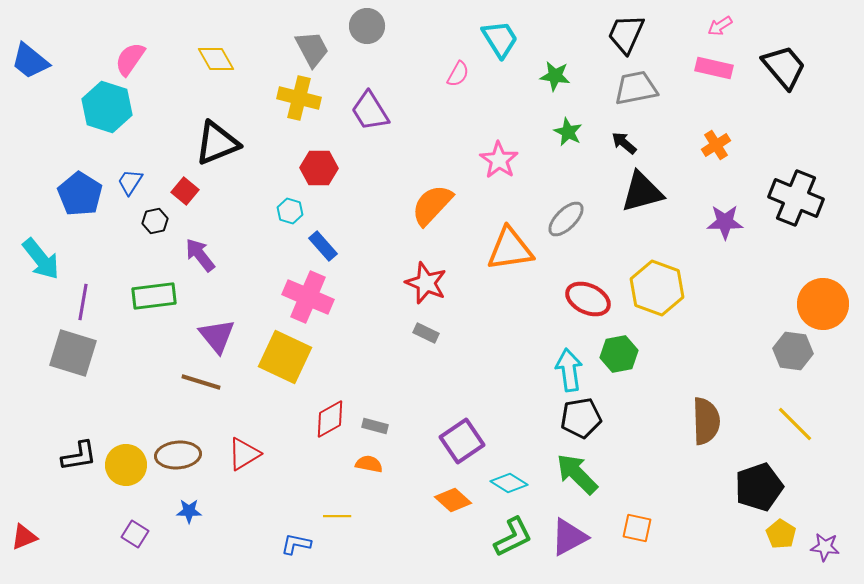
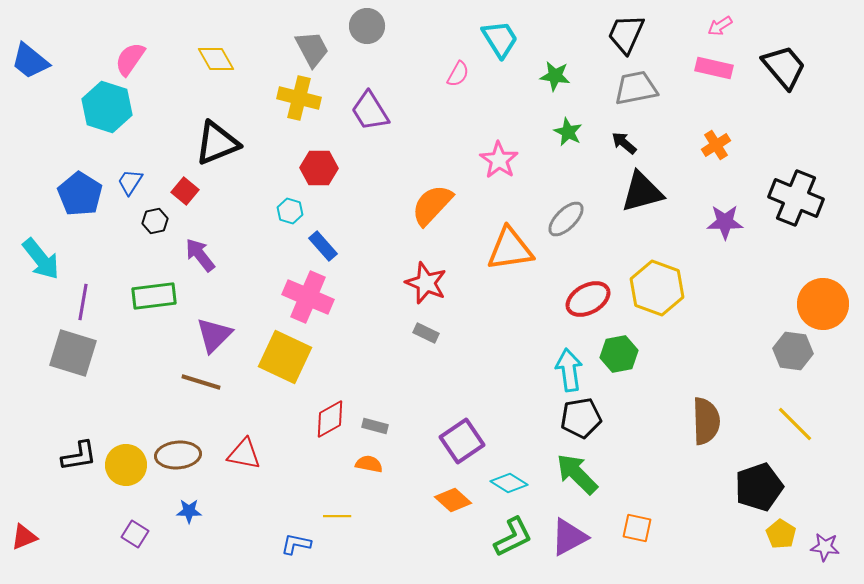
red ellipse at (588, 299): rotated 54 degrees counterclockwise
purple triangle at (217, 336): moved 3 px left, 1 px up; rotated 24 degrees clockwise
red triangle at (244, 454): rotated 42 degrees clockwise
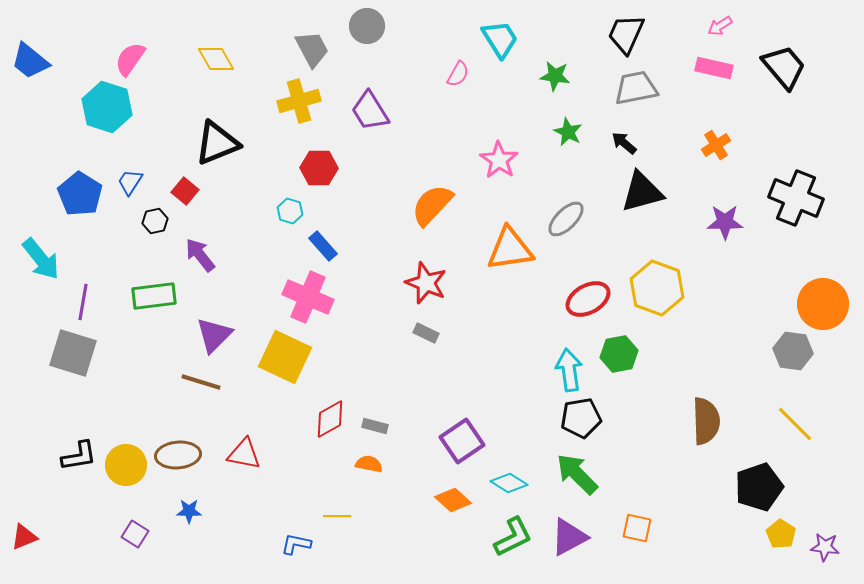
yellow cross at (299, 98): moved 3 px down; rotated 30 degrees counterclockwise
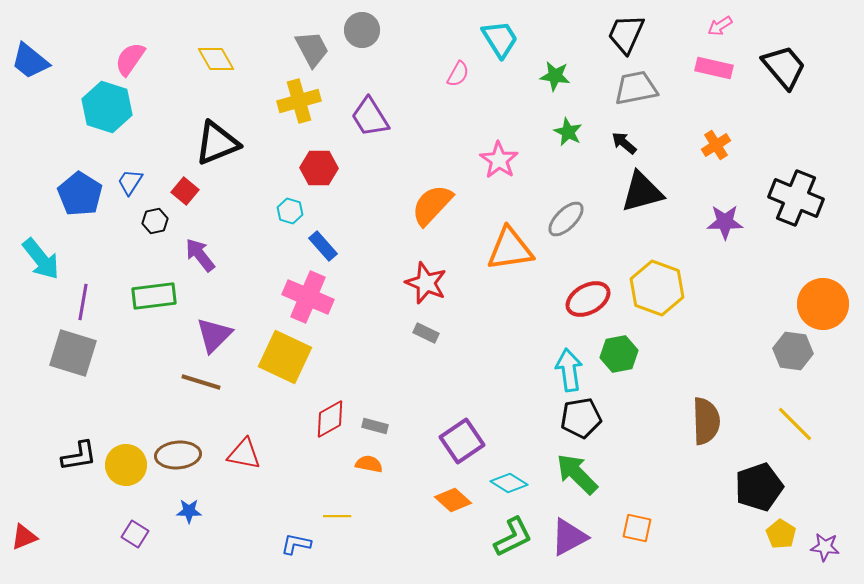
gray circle at (367, 26): moved 5 px left, 4 px down
purple trapezoid at (370, 111): moved 6 px down
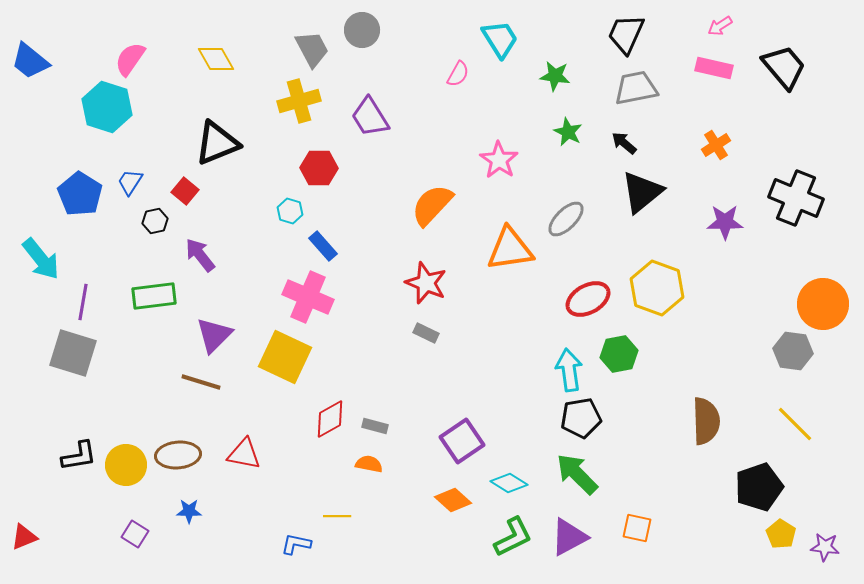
black triangle at (642, 192): rotated 24 degrees counterclockwise
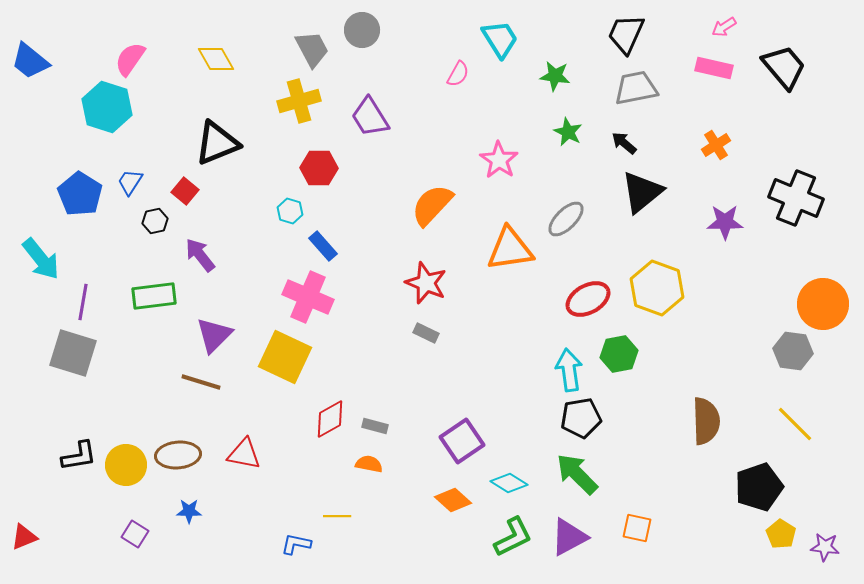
pink arrow at (720, 26): moved 4 px right, 1 px down
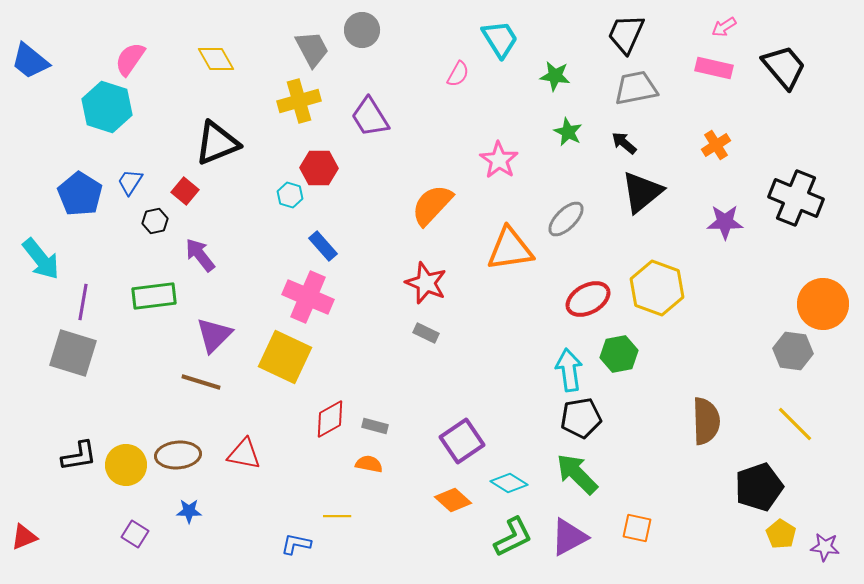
cyan hexagon at (290, 211): moved 16 px up
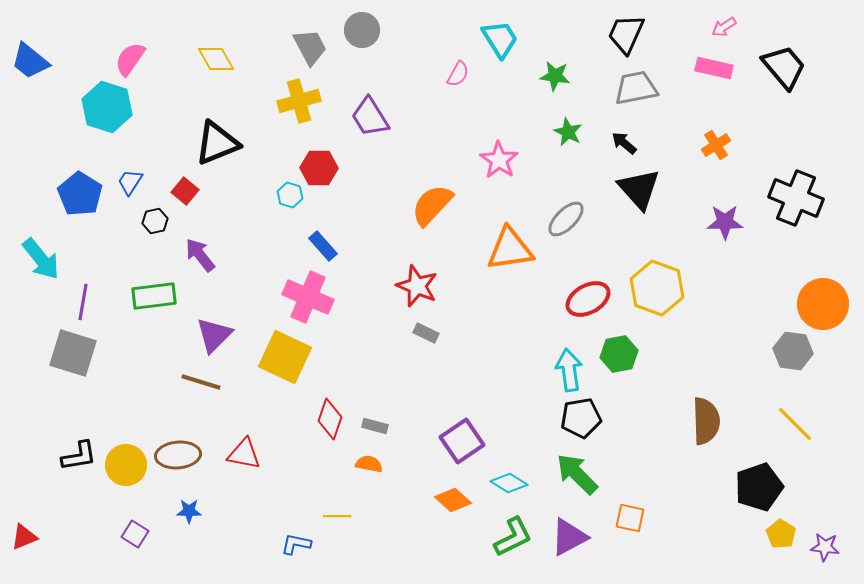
gray trapezoid at (312, 49): moved 2 px left, 2 px up
black triangle at (642, 192): moved 3 px left, 3 px up; rotated 33 degrees counterclockwise
red star at (426, 283): moved 9 px left, 3 px down
red diamond at (330, 419): rotated 42 degrees counterclockwise
orange square at (637, 528): moved 7 px left, 10 px up
